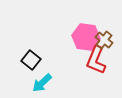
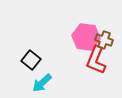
brown cross: rotated 18 degrees counterclockwise
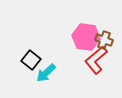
red L-shape: rotated 28 degrees clockwise
cyan arrow: moved 4 px right, 10 px up
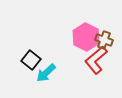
pink hexagon: rotated 20 degrees clockwise
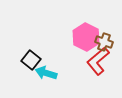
brown cross: moved 2 px down
red L-shape: moved 2 px right, 1 px down
cyan arrow: rotated 60 degrees clockwise
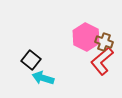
red L-shape: moved 4 px right
cyan arrow: moved 3 px left, 5 px down
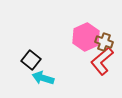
pink hexagon: rotated 8 degrees clockwise
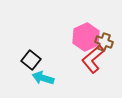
red L-shape: moved 9 px left, 2 px up
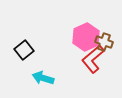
black square: moved 7 px left, 10 px up; rotated 12 degrees clockwise
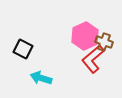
pink hexagon: moved 1 px left, 1 px up
black square: moved 1 px left, 1 px up; rotated 24 degrees counterclockwise
cyan arrow: moved 2 px left
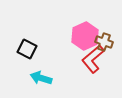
black square: moved 4 px right
